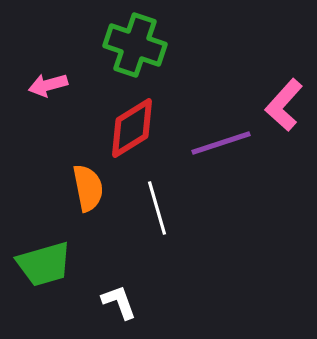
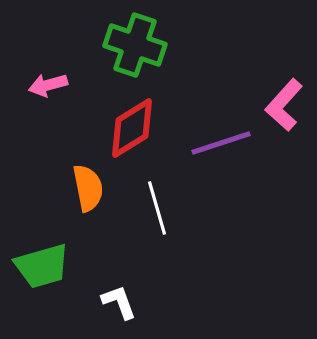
green trapezoid: moved 2 px left, 2 px down
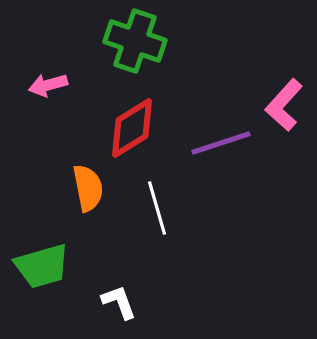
green cross: moved 4 px up
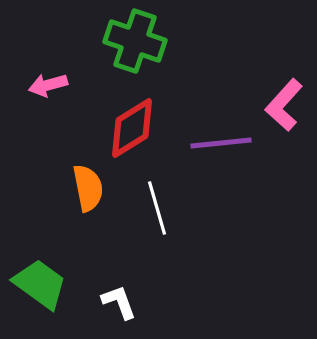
purple line: rotated 12 degrees clockwise
green trapezoid: moved 2 px left, 18 px down; rotated 128 degrees counterclockwise
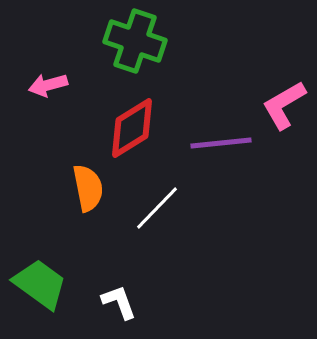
pink L-shape: rotated 18 degrees clockwise
white line: rotated 60 degrees clockwise
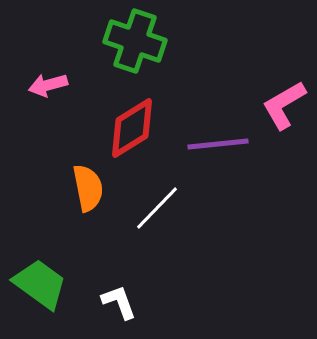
purple line: moved 3 px left, 1 px down
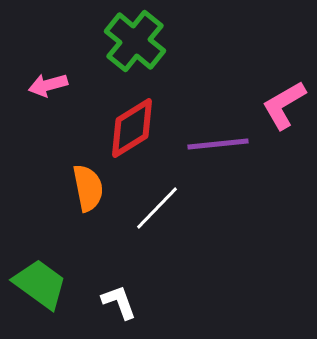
green cross: rotated 20 degrees clockwise
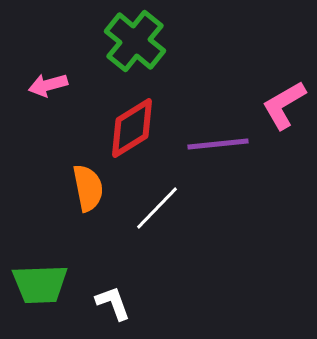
green trapezoid: rotated 142 degrees clockwise
white L-shape: moved 6 px left, 1 px down
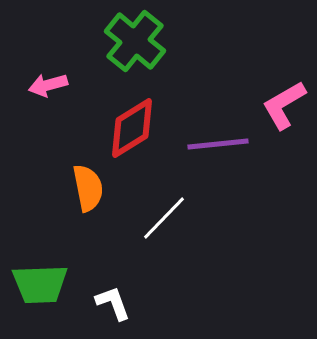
white line: moved 7 px right, 10 px down
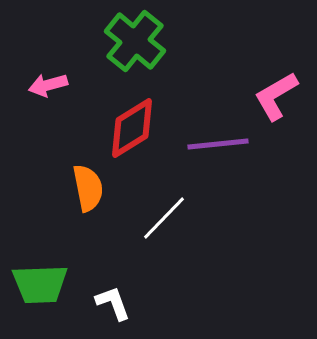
pink L-shape: moved 8 px left, 9 px up
